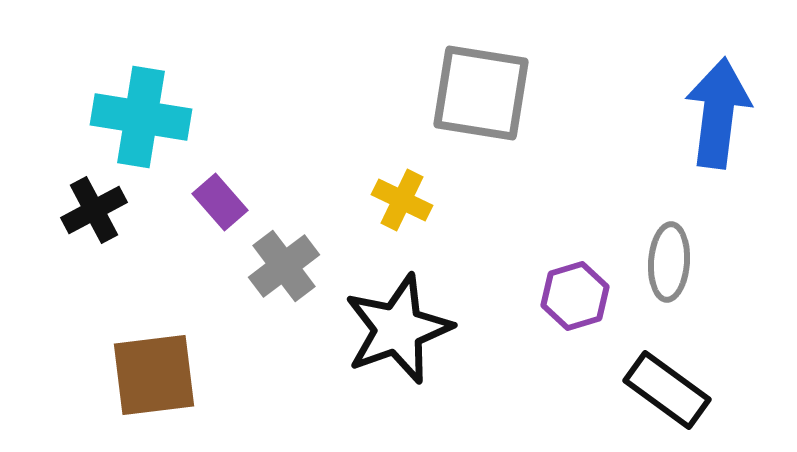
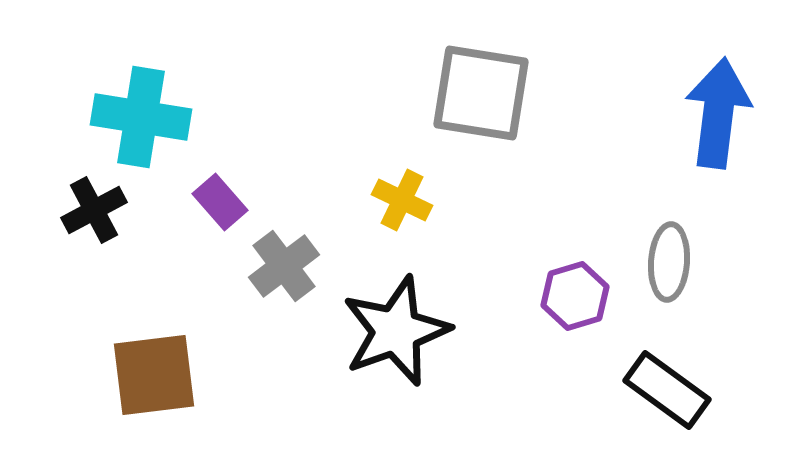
black star: moved 2 px left, 2 px down
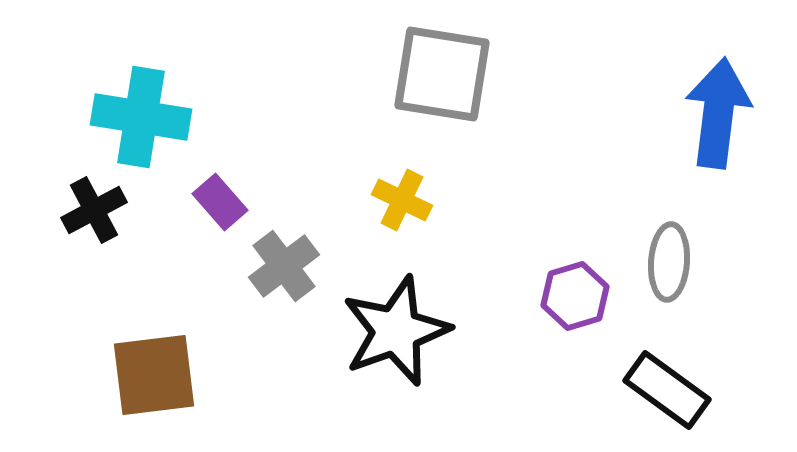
gray square: moved 39 px left, 19 px up
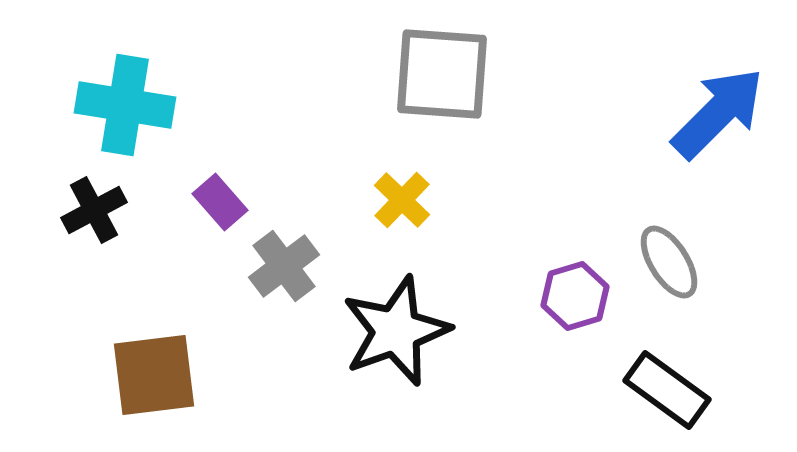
gray square: rotated 5 degrees counterclockwise
blue arrow: rotated 38 degrees clockwise
cyan cross: moved 16 px left, 12 px up
yellow cross: rotated 18 degrees clockwise
gray ellipse: rotated 36 degrees counterclockwise
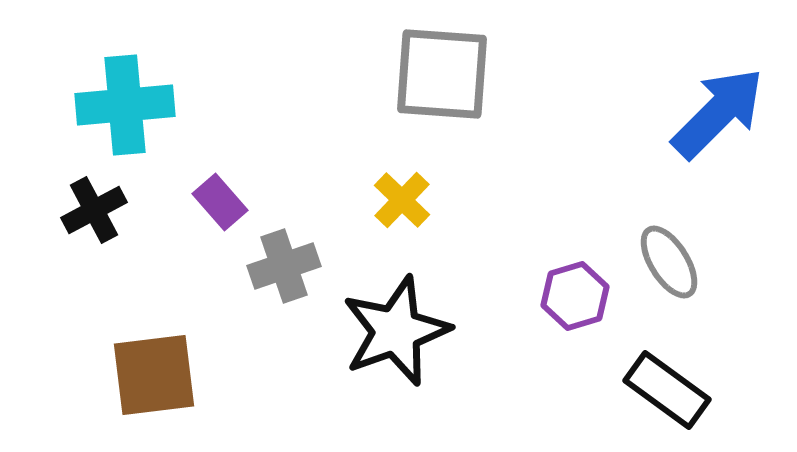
cyan cross: rotated 14 degrees counterclockwise
gray cross: rotated 18 degrees clockwise
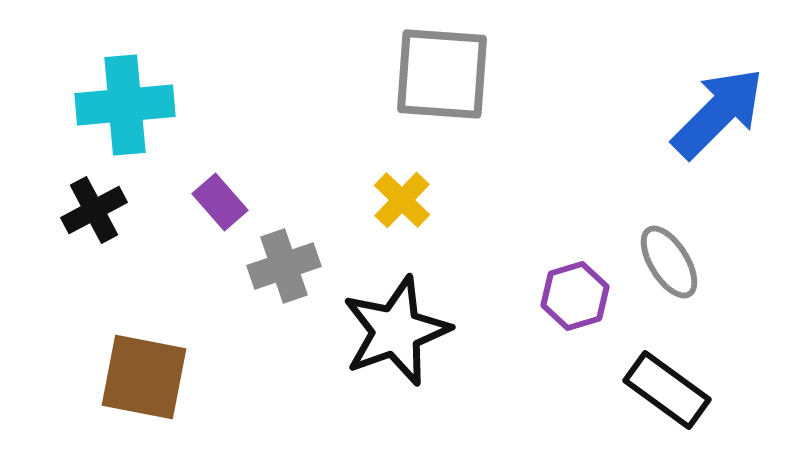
brown square: moved 10 px left, 2 px down; rotated 18 degrees clockwise
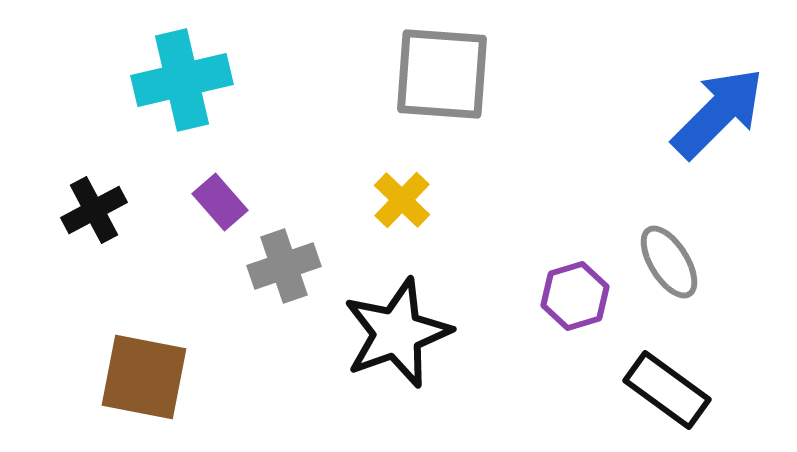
cyan cross: moved 57 px right, 25 px up; rotated 8 degrees counterclockwise
black star: moved 1 px right, 2 px down
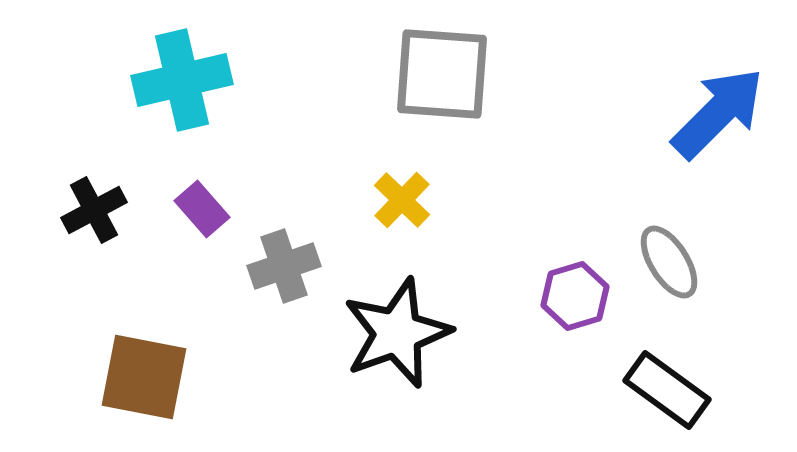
purple rectangle: moved 18 px left, 7 px down
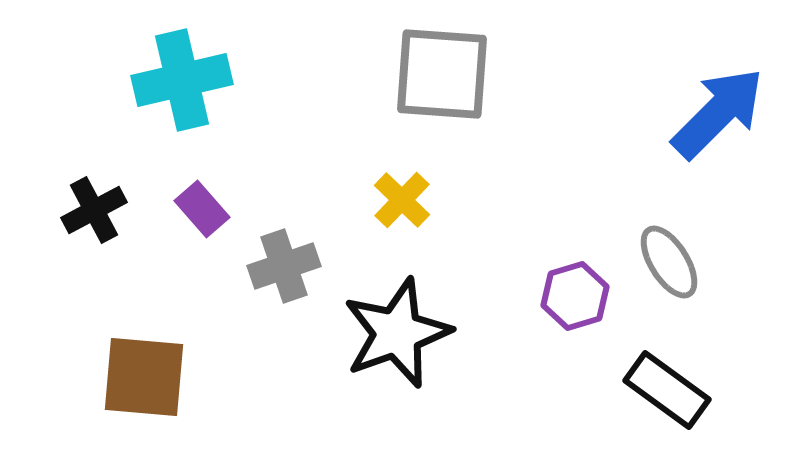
brown square: rotated 6 degrees counterclockwise
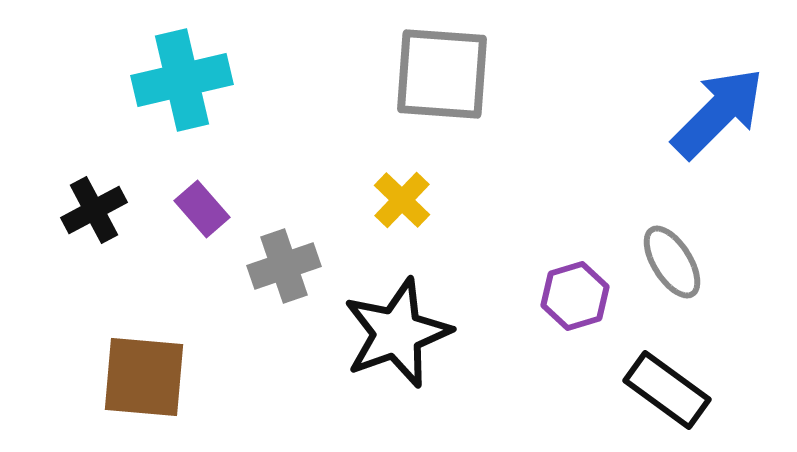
gray ellipse: moved 3 px right
